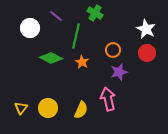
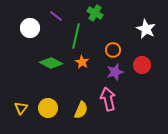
red circle: moved 5 px left, 12 px down
green diamond: moved 5 px down
purple star: moved 4 px left
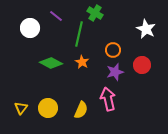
green line: moved 3 px right, 2 px up
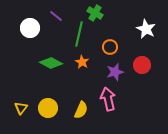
orange circle: moved 3 px left, 3 px up
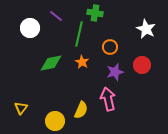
green cross: rotated 21 degrees counterclockwise
green diamond: rotated 40 degrees counterclockwise
yellow circle: moved 7 px right, 13 px down
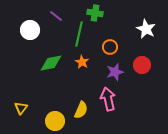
white circle: moved 2 px down
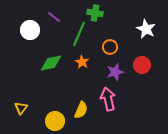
purple line: moved 2 px left, 1 px down
green line: rotated 10 degrees clockwise
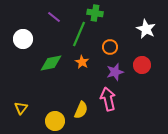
white circle: moved 7 px left, 9 px down
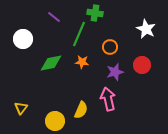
orange star: rotated 24 degrees counterclockwise
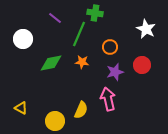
purple line: moved 1 px right, 1 px down
yellow triangle: rotated 40 degrees counterclockwise
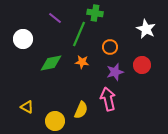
yellow triangle: moved 6 px right, 1 px up
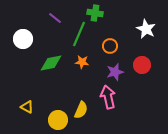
orange circle: moved 1 px up
pink arrow: moved 2 px up
yellow circle: moved 3 px right, 1 px up
